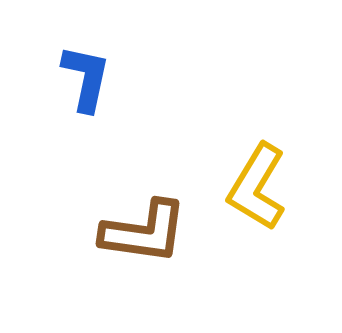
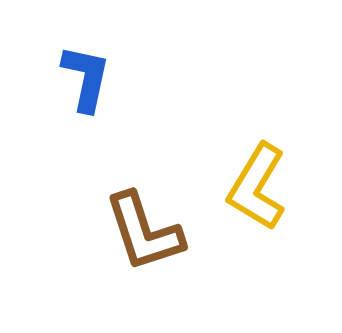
brown L-shape: rotated 64 degrees clockwise
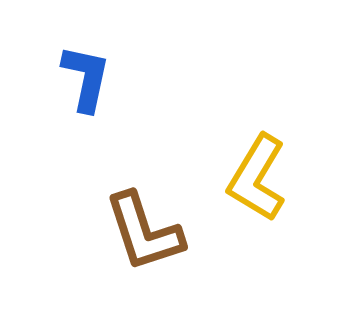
yellow L-shape: moved 9 px up
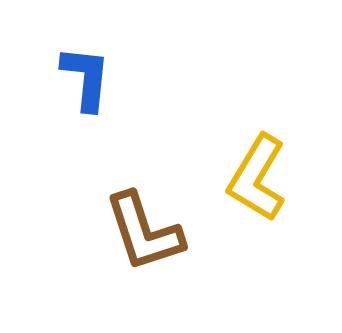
blue L-shape: rotated 6 degrees counterclockwise
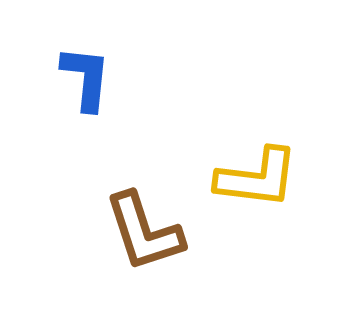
yellow L-shape: rotated 114 degrees counterclockwise
